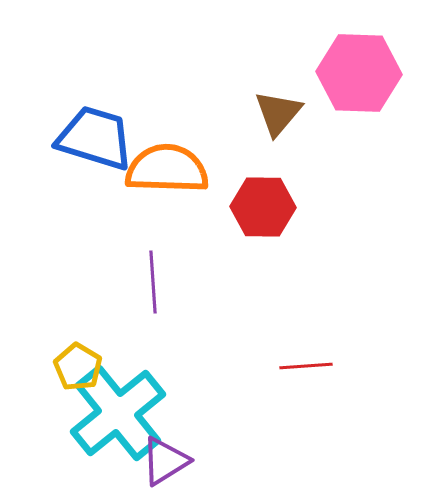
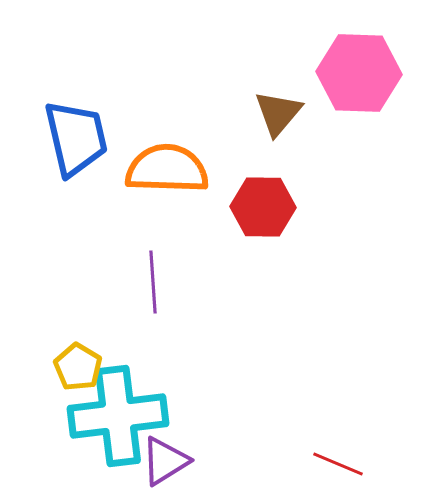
blue trapezoid: moved 19 px left; rotated 60 degrees clockwise
red line: moved 32 px right, 98 px down; rotated 27 degrees clockwise
cyan cross: moved 3 px down; rotated 32 degrees clockwise
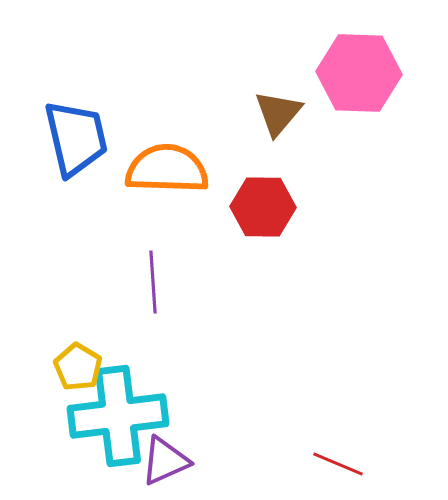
purple triangle: rotated 8 degrees clockwise
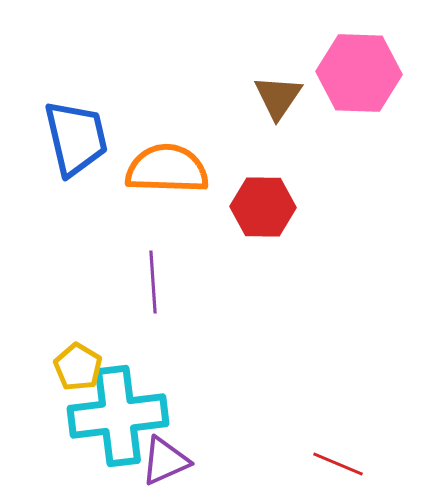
brown triangle: moved 16 px up; rotated 6 degrees counterclockwise
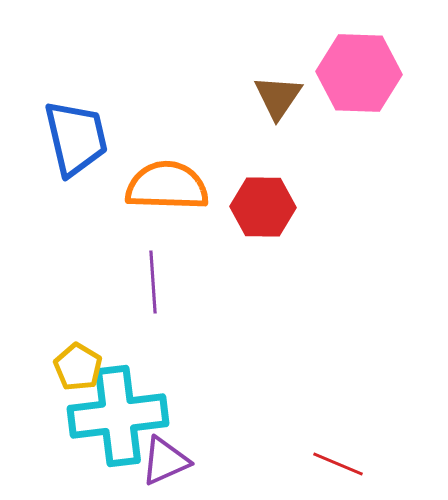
orange semicircle: moved 17 px down
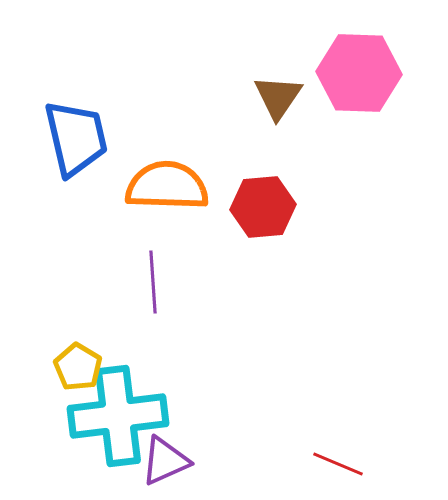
red hexagon: rotated 6 degrees counterclockwise
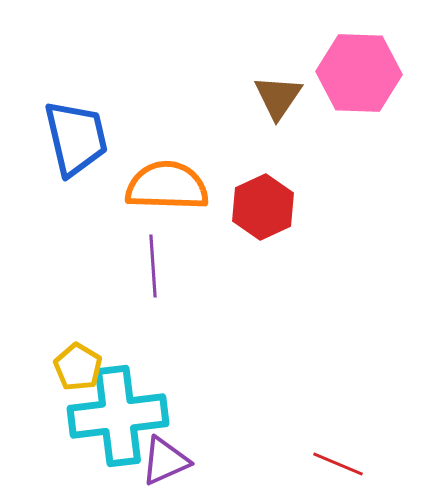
red hexagon: rotated 20 degrees counterclockwise
purple line: moved 16 px up
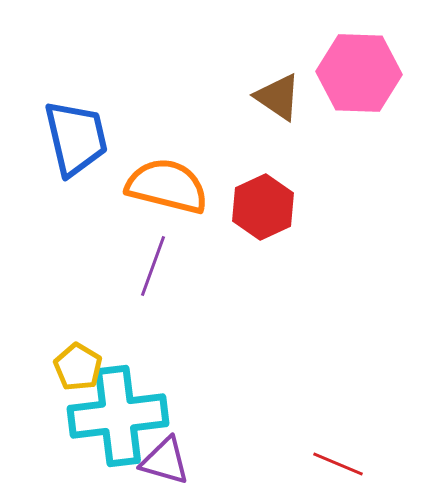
brown triangle: rotated 30 degrees counterclockwise
orange semicircle: rotated 12 degrees clockwise
purple line: rotated 24 degrees clockwise
purple triangle: rotated 40 degrees clockwise
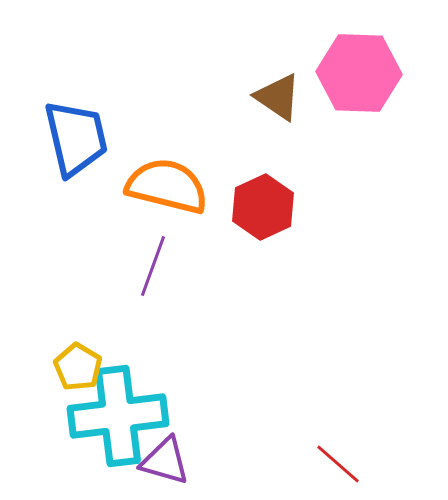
red line: rotated 18 degrees clockwise
